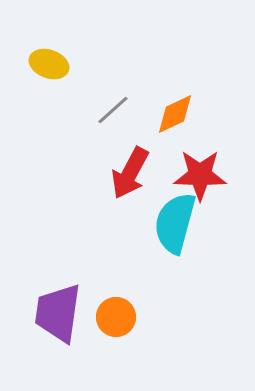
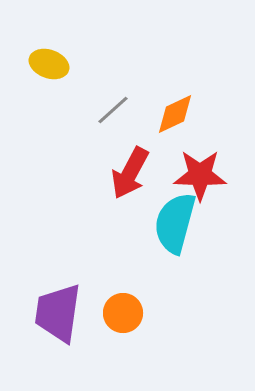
orange circle: moved 7 px right, 4 px up
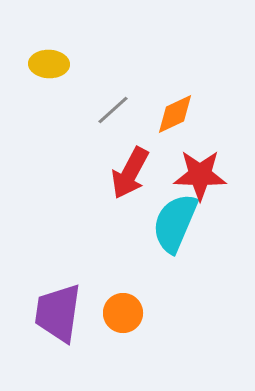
yellow ellipse: rotated 18 degrees counterclockwise
cyan semicircle: rotated 8 degrees clockwise
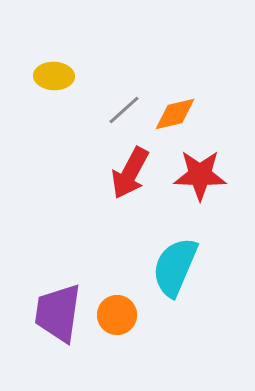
yellow ellipse: moved 5 px right, 12 px down
gray line: moved 11 px right
orange diamond: rotated 12 degrees clockwise
cyan semicircle: moved 44 px down
orange circle: moved 6 px left, 2 px down
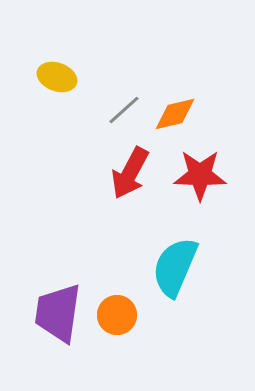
yellow ellipse: moved 3 px right, 1 px down; rotated 18 degrees clockwise
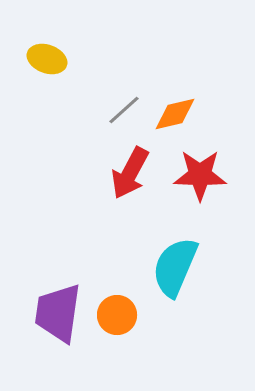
yellow ellipse: moved 10 px left, 18 px up
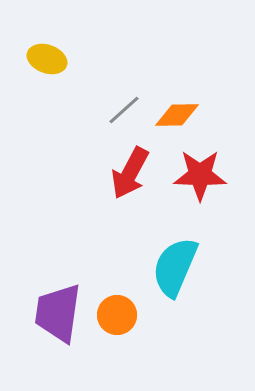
orange diamond: moved 2 px right, 1 px down; rotated 12 degrees clockwise
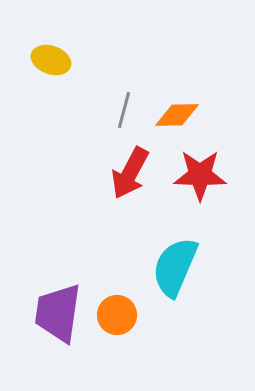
yellow ellipse: moved 4 px right, 1 px down
gray line: rotated 33 degrees counterclockwise
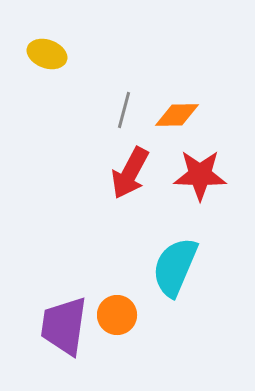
yellow ellipse: moved 4 px left, 6 px up
purple trapezoid: moved 6 px right, 13 px down
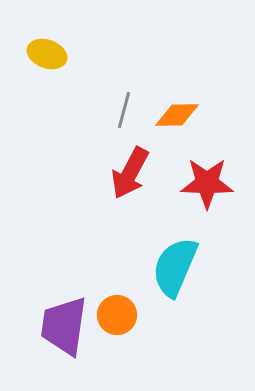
red star: moved 7 px right, 8 px down
